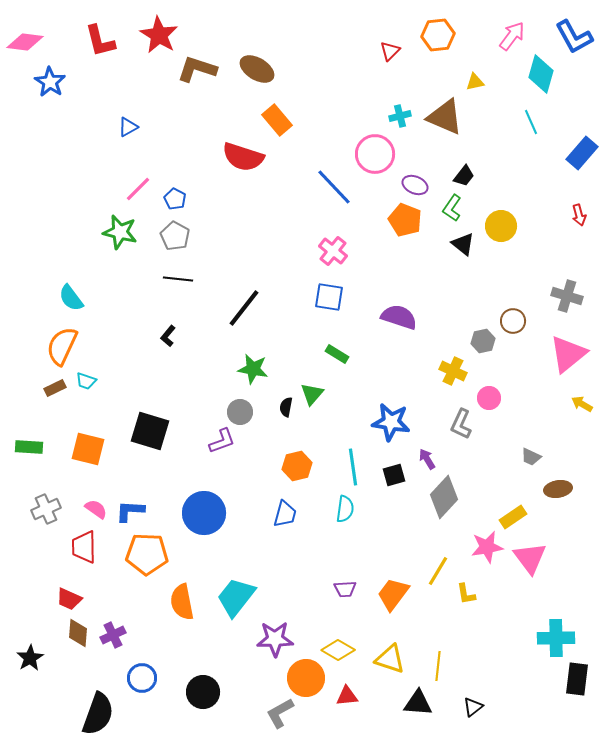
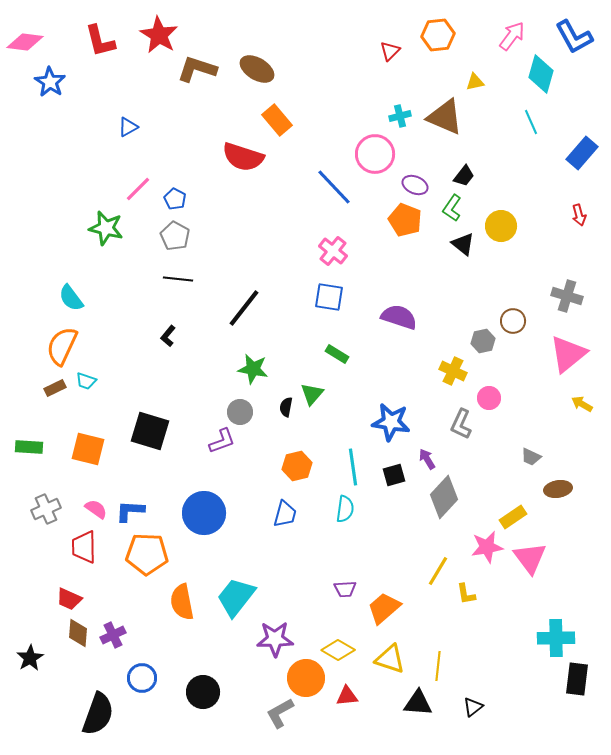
green star at (120, 232): moved 14 px left, 4 px up
orange trapezoid at (393, 594): moved 9 px left, 14 px down; rotated 12 degrees clockwise
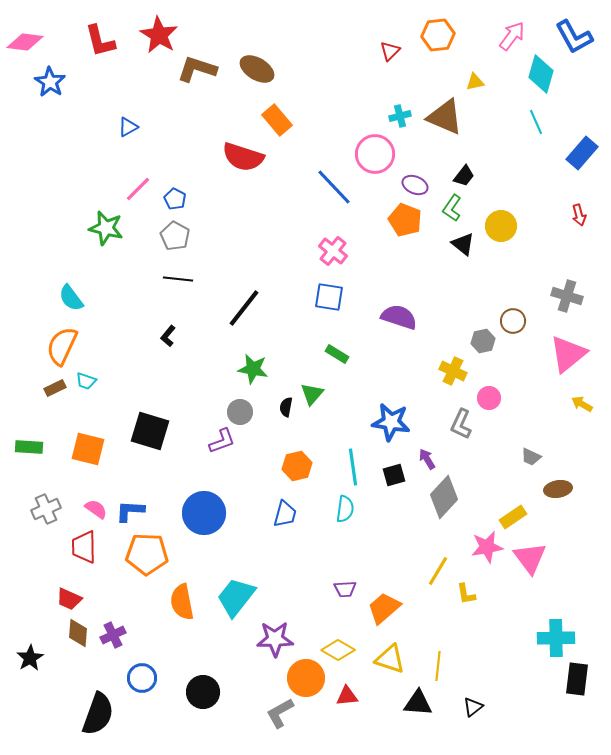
cyan line at (531, 122): moved 5 px right
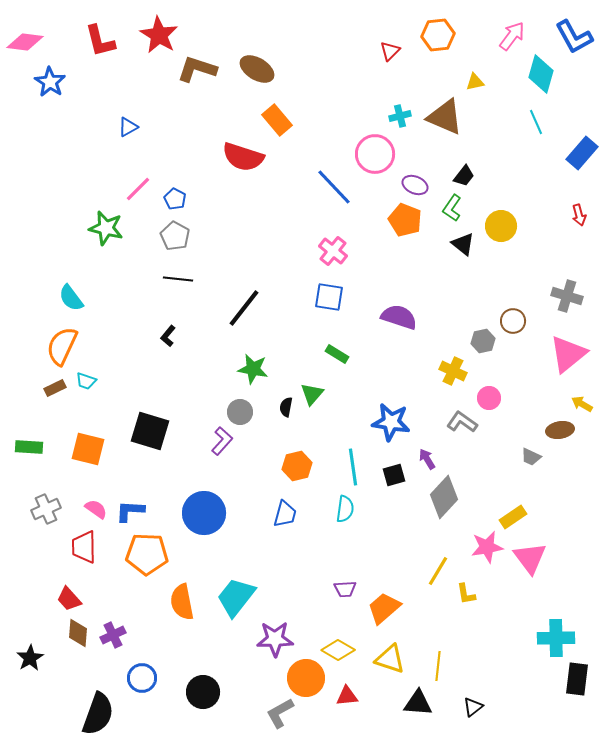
gray L-shape at (461, 424): moved 1 px right, 2 px up; rotated 100 degrees clockwise
purple L-shape at (222, 441): rotated 28 degrees counterclockwise
brown ellipse at (558, 489): moved 2 px right, 59 px up
red trapezoid at (69, 599): rotated 24 degrees clockwise
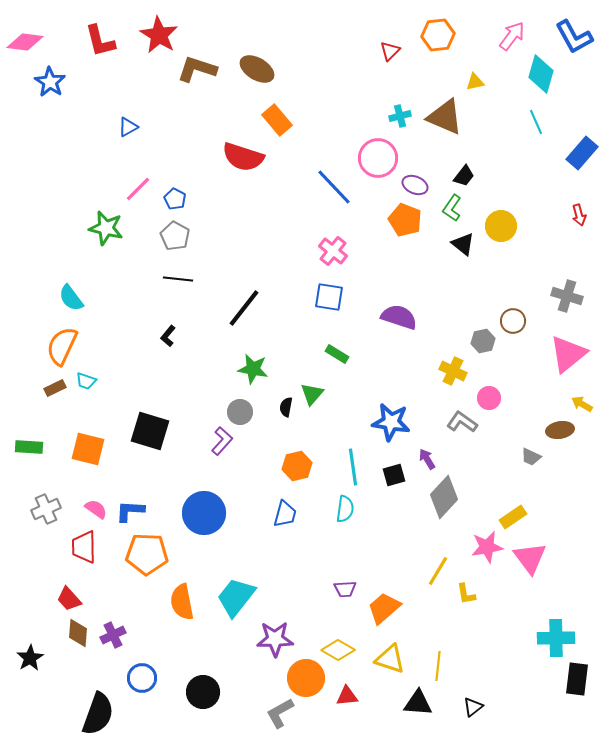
pink circle at (375, 154): moved 3 px right, 4 px down
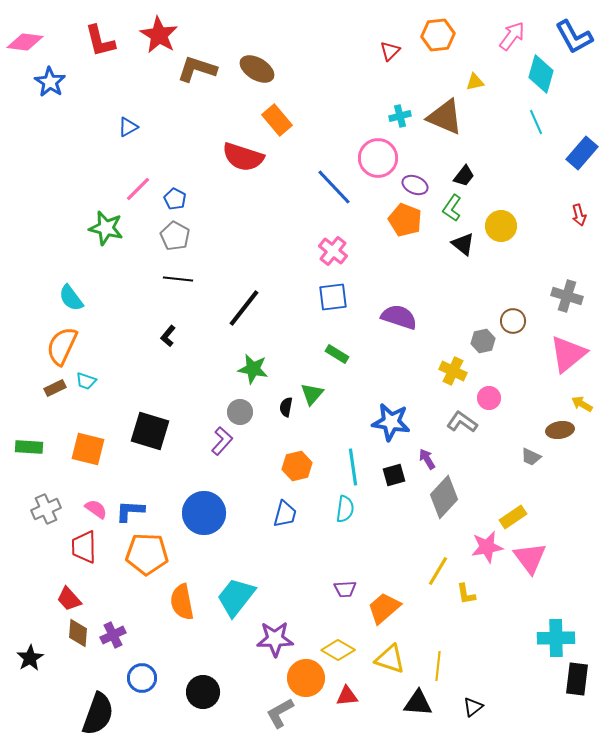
blue square at (329, 297): moved 4 px right; rotated 16 degrees counterclockwise
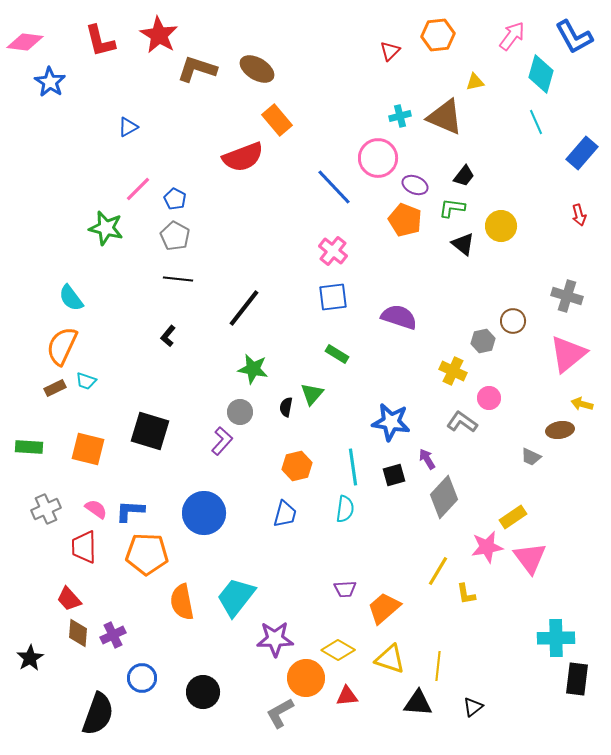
red semicircle at (243, 157): rotated 39 degrees counterclockwise
green L-shape at (452, 208): rotated 64 degrees clockwise
yellow arrow at (582, 404): rotated 15 degrees counterclockwise
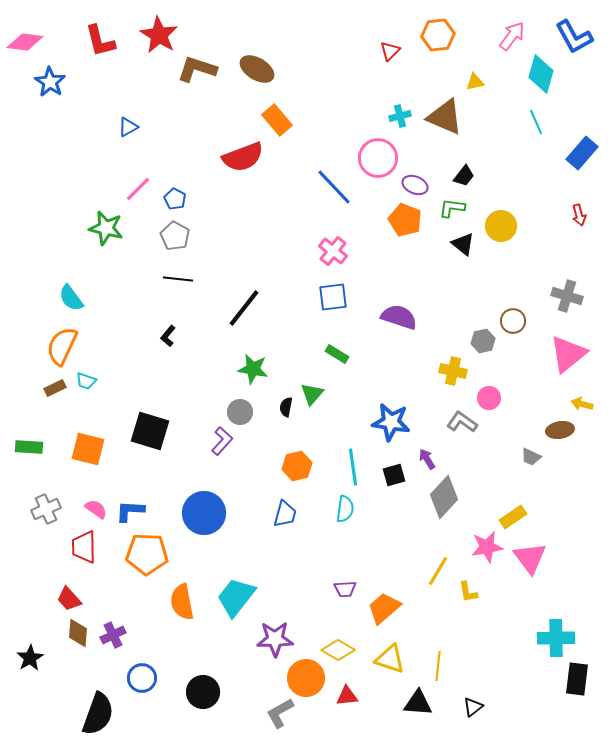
yellow cross at (453, 371): rotated 12 degrees counterclockwise
yellow L-shape at (466, 594): moved 2 px right, 2 px up
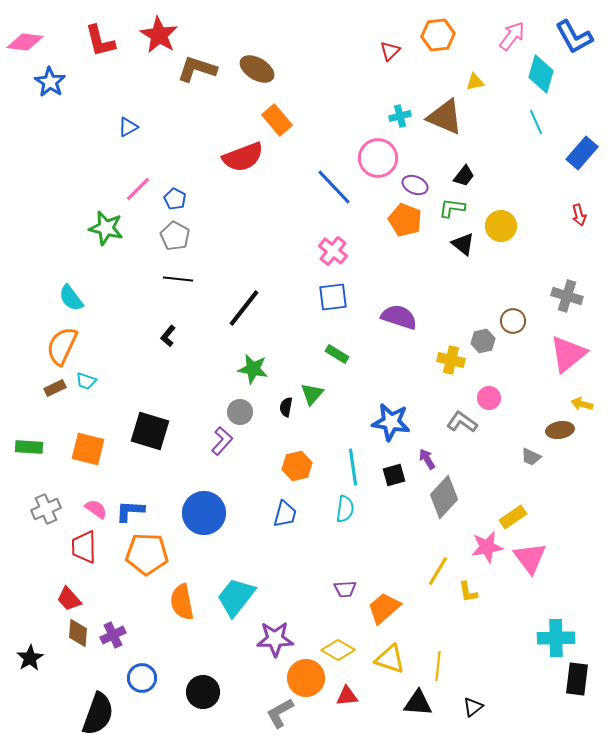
yellow cross at (453, 371): moved 2 px left, 11 px up
